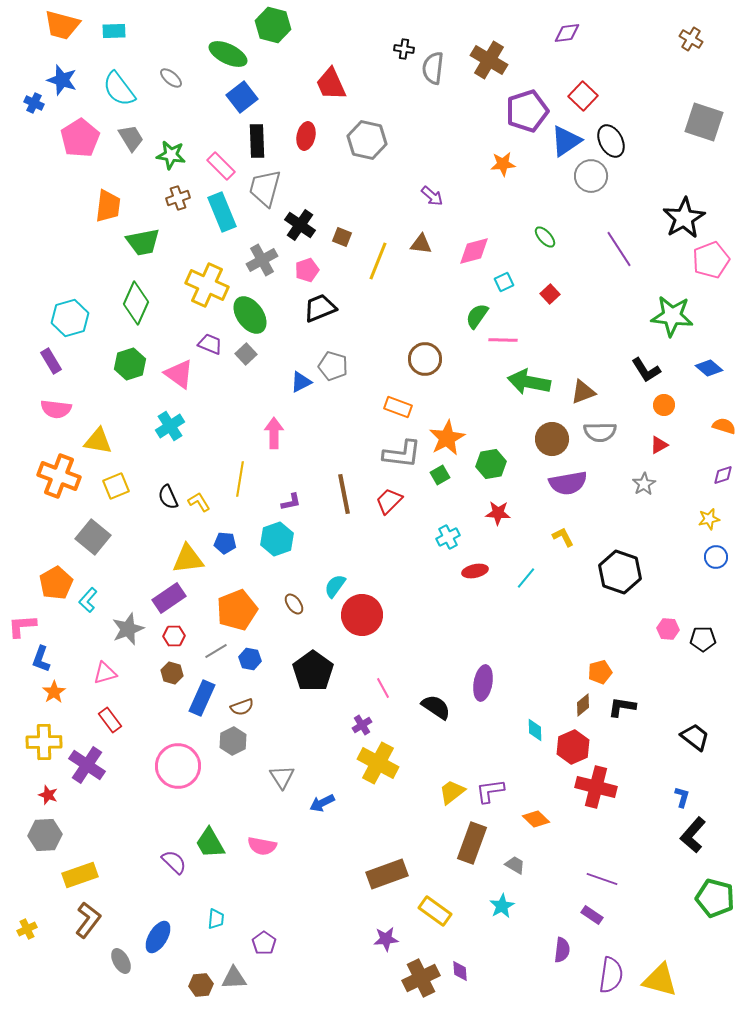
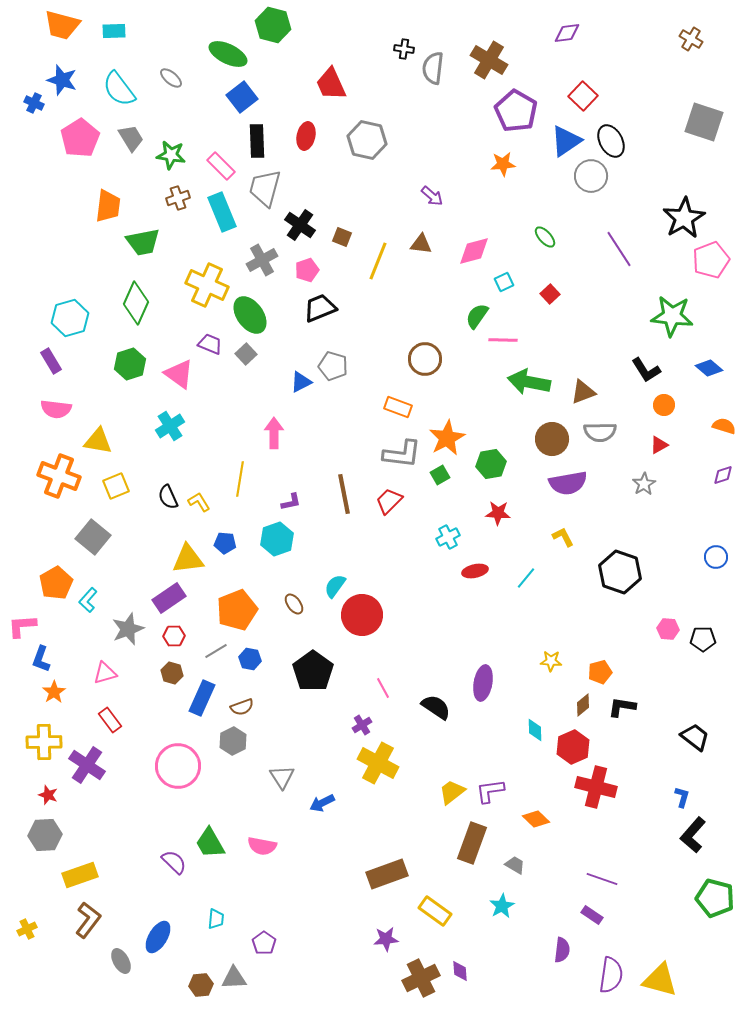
purple pentagon at (527, 111): moved 11 px left; rotated 24 degrees counterclockwise
yellow star at (709, 519): moved 158 px left, 142 px down; rotated 15 degrees clockwise
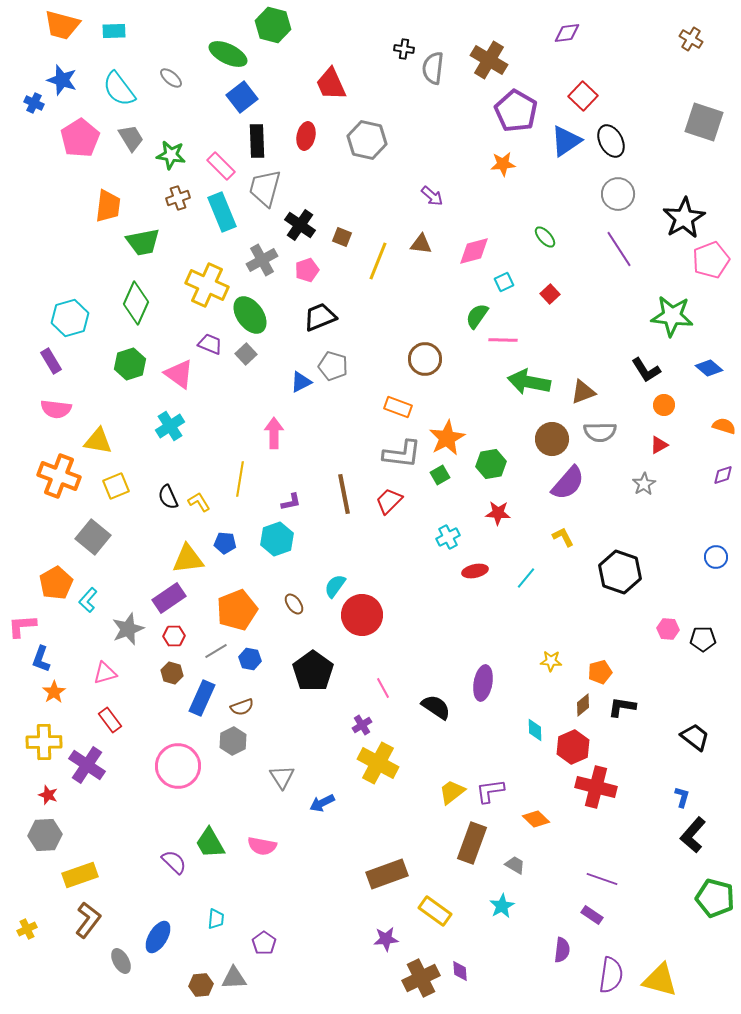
gray circle at (591, 176): moved 27 px right, 18 px down
black trapezoid at (320, 308): moved 9 px down
purple semicircle at (568, 483): rotated 39 degrees counterclockwise
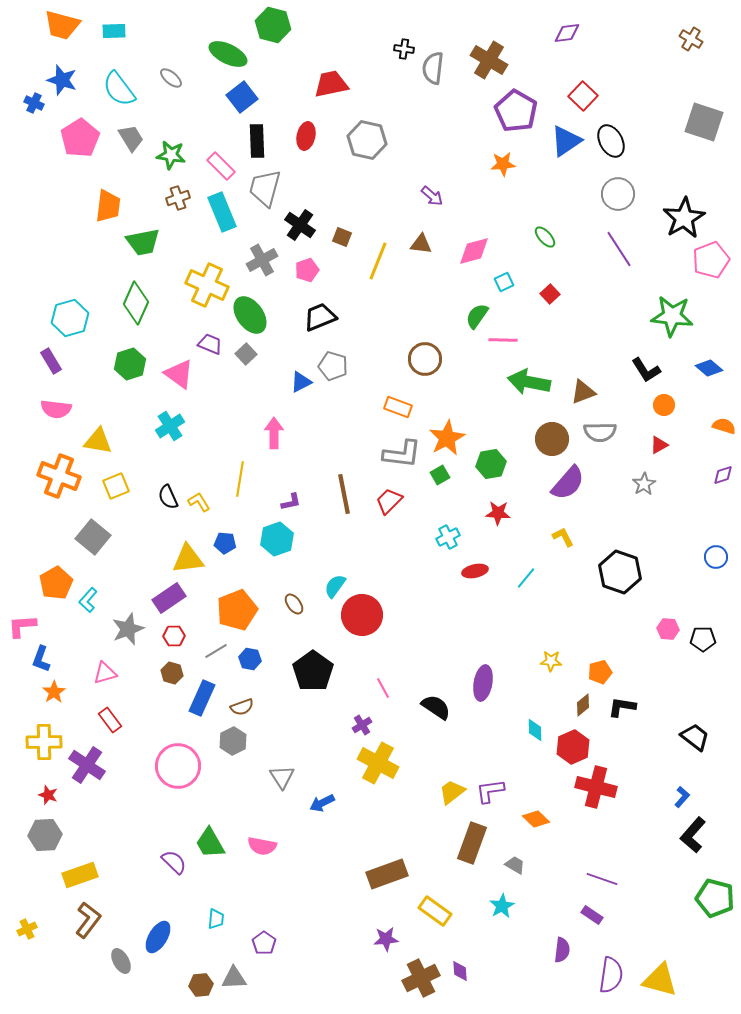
red trapezoid at (331, 84): rotated 102 degrees clockwise
blue L-shape at (682, 797): rotated 25 degrees clockwise
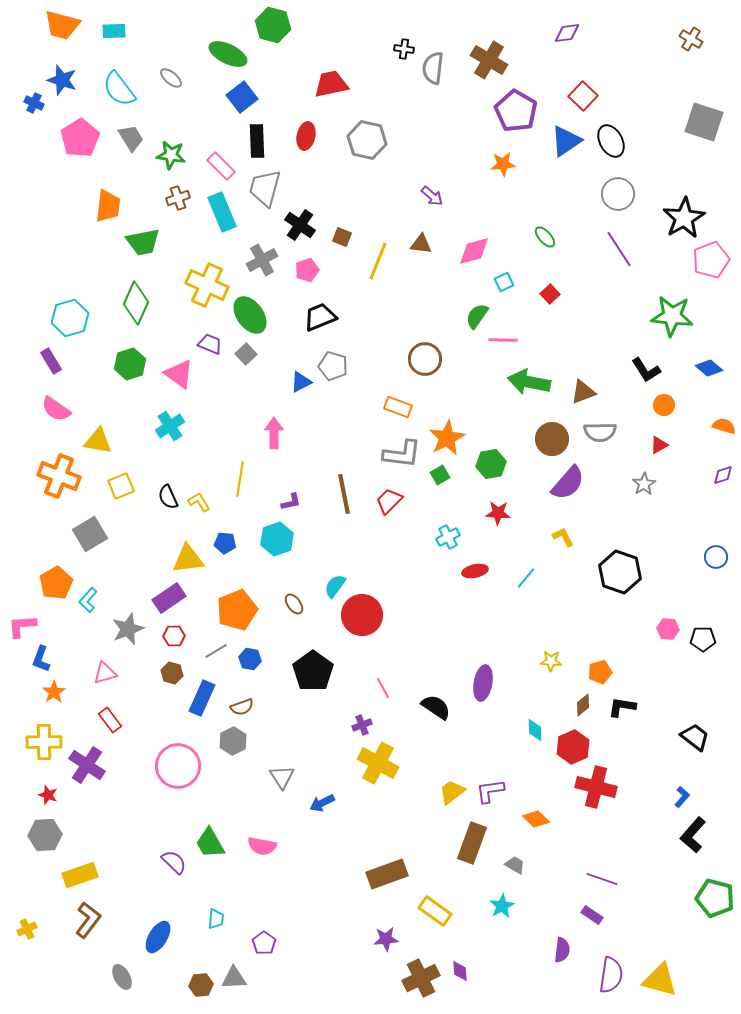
pink semicircle at (56, 409): rotated 28 degrees clockwise
yellow square at (116, 486): moved 5 px right
gray square at (93, 537): moved 3 px left, 3 px up; rotated 20 degrees clockwise
purple cross at (362, 725): rotated 12 degrees clockwise
gray ellipse at (121, 961): moved 1 px right, 16 px down
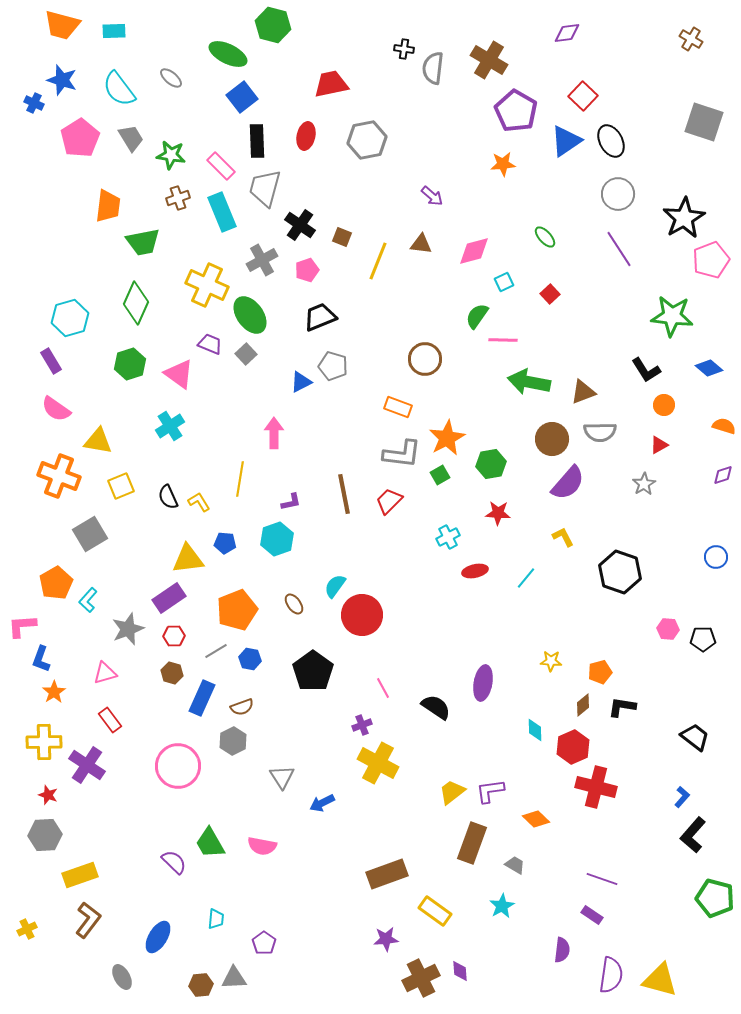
gray hexagon at (367, 140): rotated 24 degrees counterclockwise
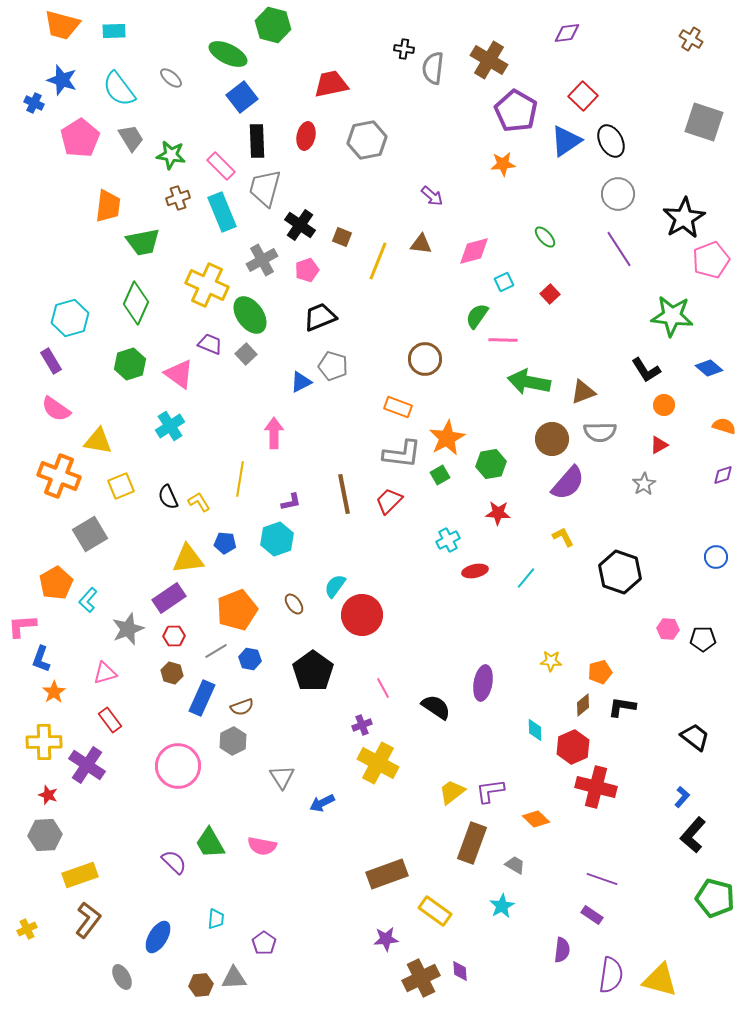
cyan cross at (448, 537): moved 3 px down
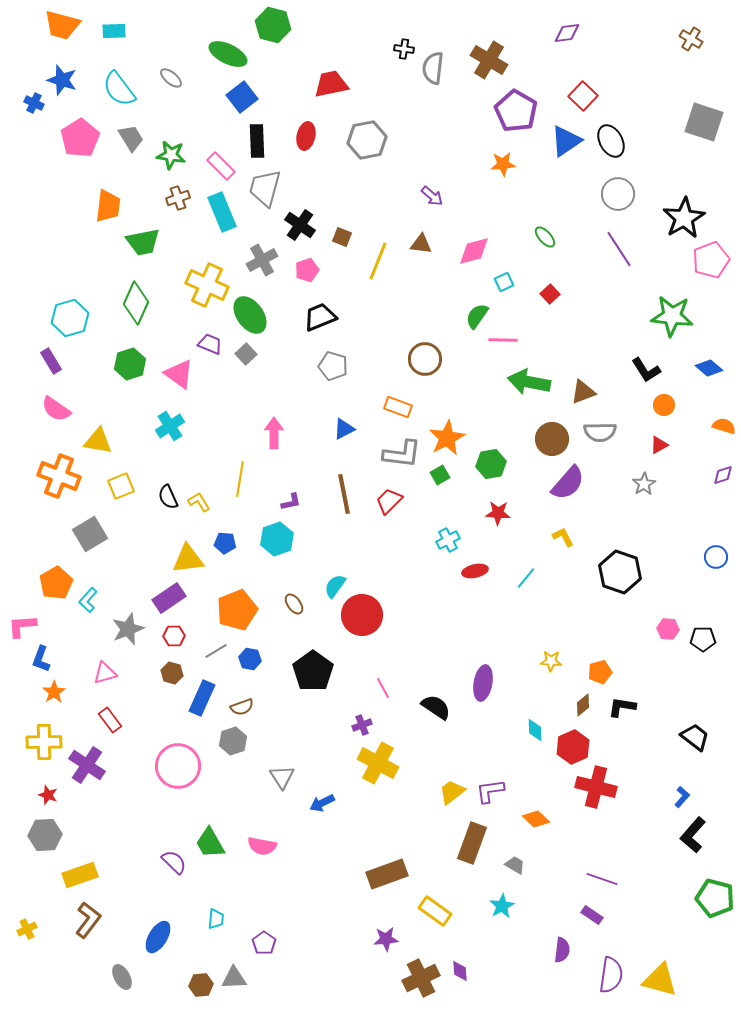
blue triangle at (301, 382): moved 43 px right, 47 px down
gray hexagon at (233, 741): rotated 8 degrees clockwise
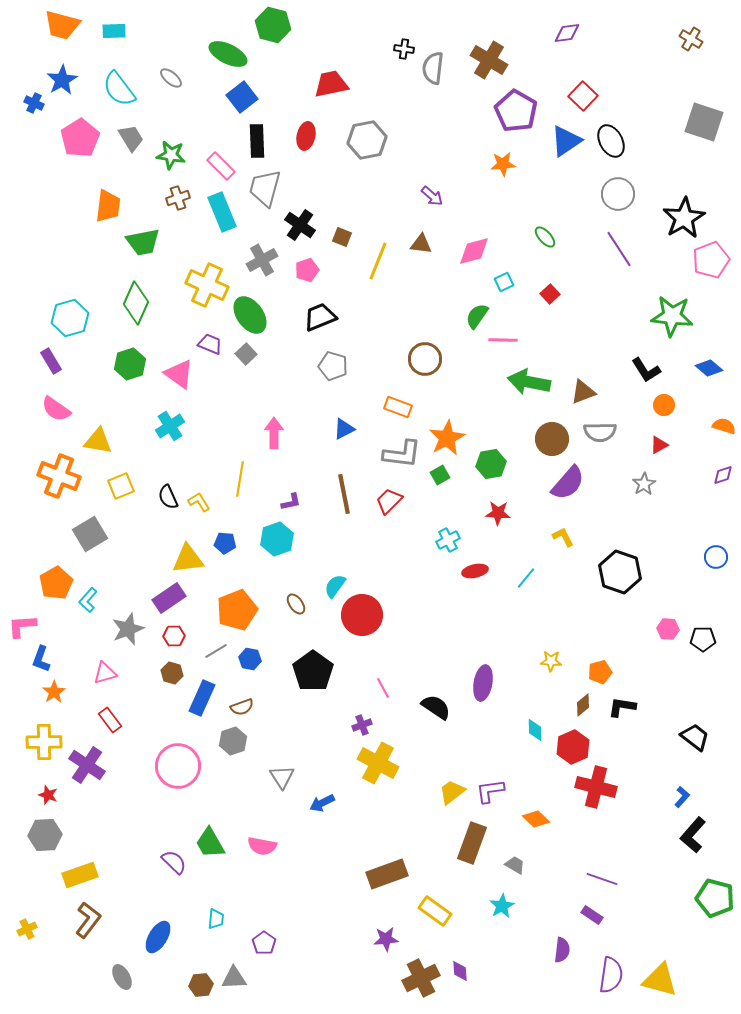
blue star at (62, 80): rotated 24 degrees clockwise
brown ellipse at (294, 604): moved 2 px right
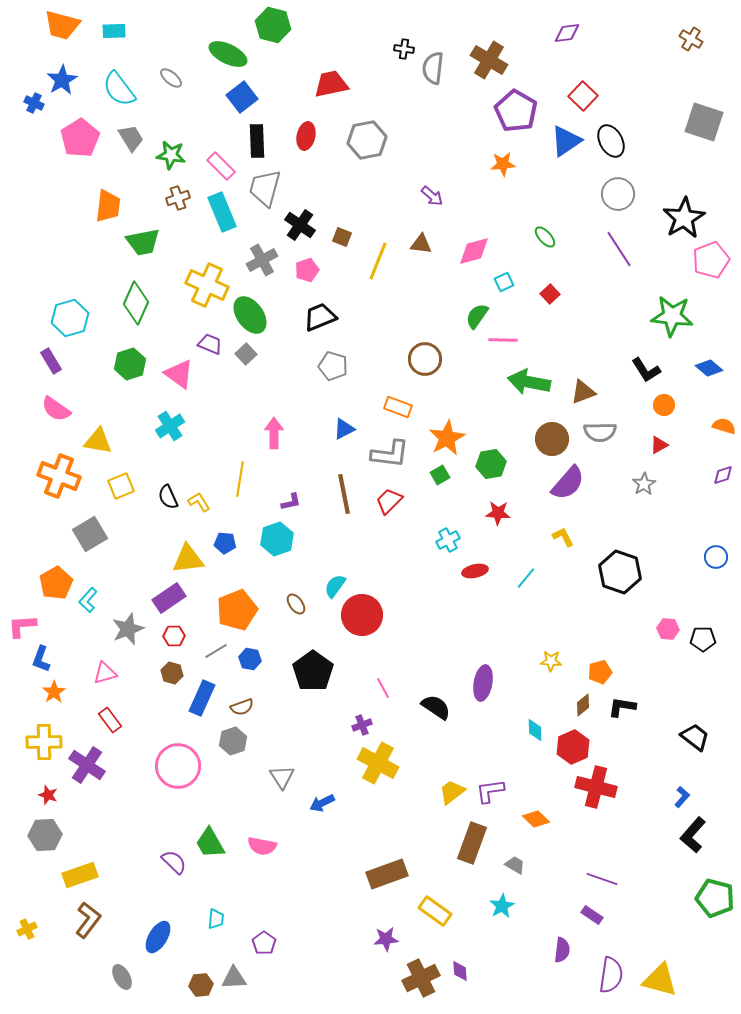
gray L-shape at (402, 454): moved 12 px left
